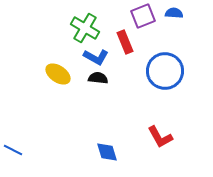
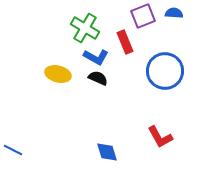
yellow ellipse: rotated 20 degrees counterclockwise
black semicircle: rotated 18 degrees clockwise
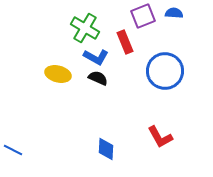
blue diamond: moved 1 px left, 3 px up; rotated 20 degrees clockwise
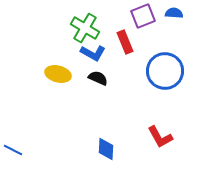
blue L-shape: moved 3 px left, 4 px up
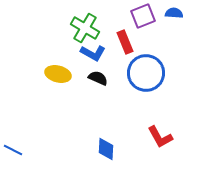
blue circle: moved 19 px left, 2 px down
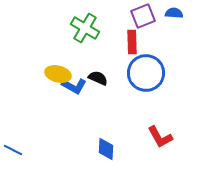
red rectangle: moved 7 px right; rotated 20 degrees clockwise
blue L-shape: moved 19 px left, 33 px down
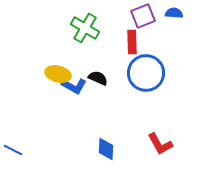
red L-shape: moved 7 px down
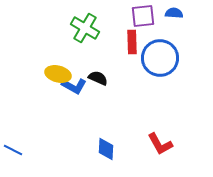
purple square: rotated 15 degrees clockwise
blue circle: moved 14 px right, 15 px up
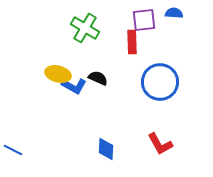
purple square: moved 1 px right, 4 px down
blue circle: moved 24 px down
